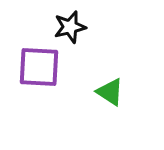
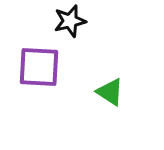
black star: moved 6 px up
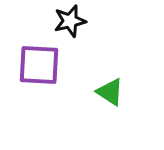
purple square: moved 2 px up
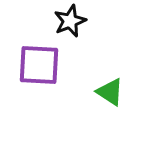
black star: rotated 8 degrees counterclockwise
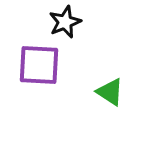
black star: moved 5 px left, 1 px down
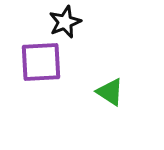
purple square: moved 2 px right, 3 px up; rotated 6 degrees counterclockwise
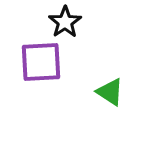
black star: rotated 12 degrees counterclockwise
